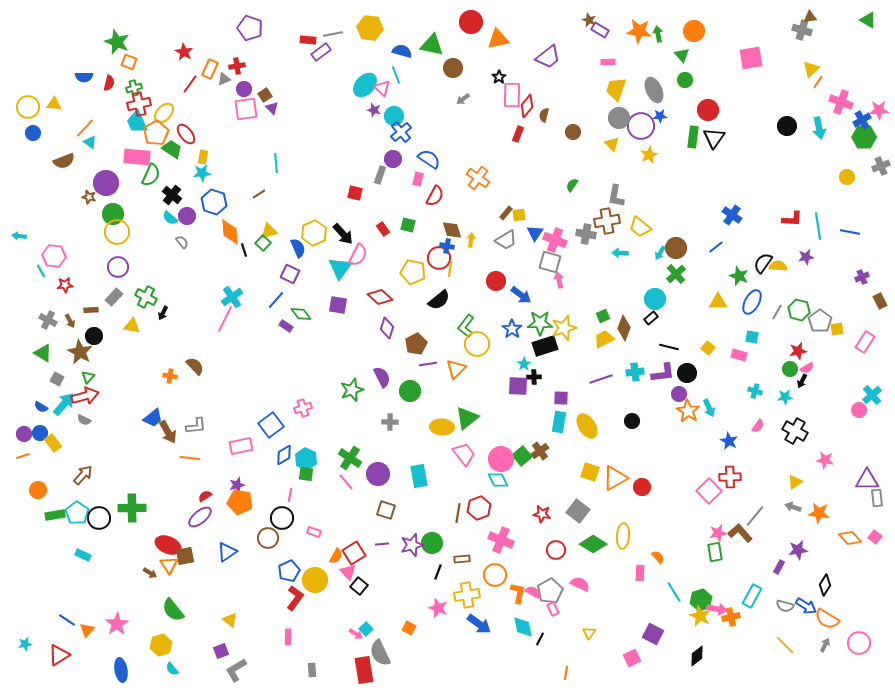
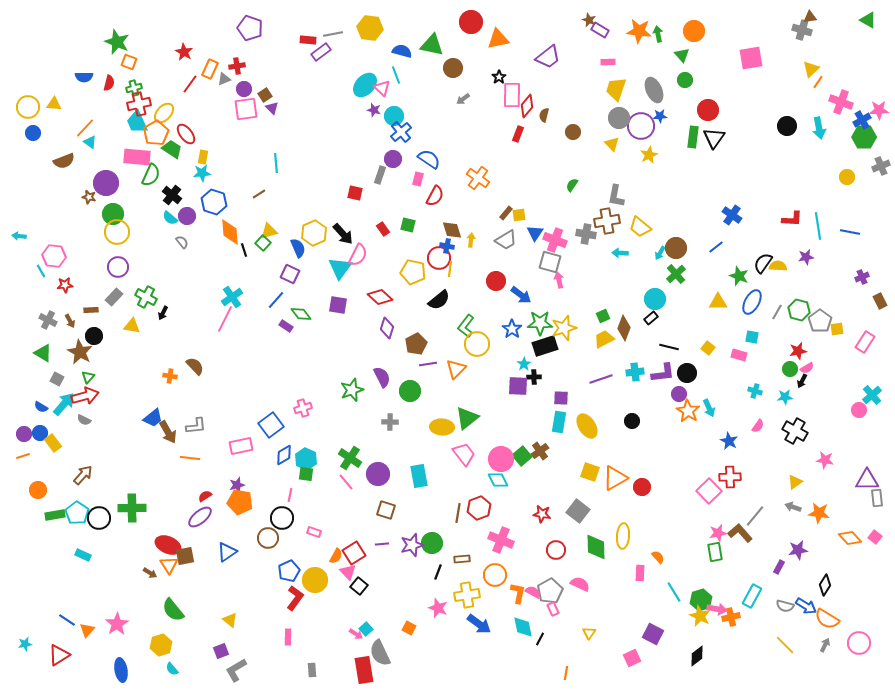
green diamond at (593, 544): moved 3 px right, 3 px down; rotated 56 degrees clockwise
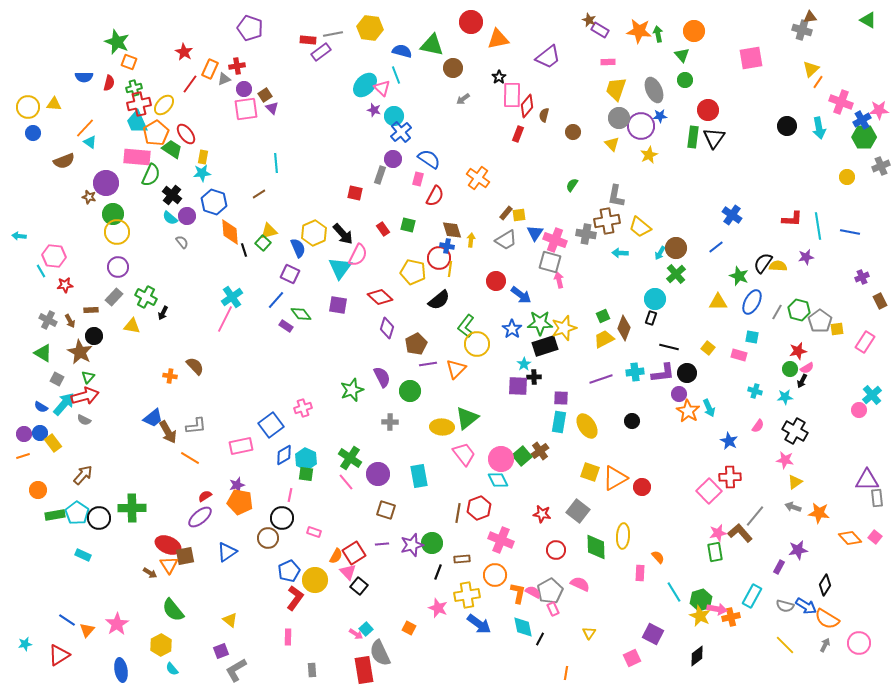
yellow ellipse at (164, 113): moved 8 px up
black rectangle at (651, 318): rotated 32 degrees counterclockwise
orange line at (190, 458): rotated 24 degrees clockwise
pink star at (825, 460): moved 40 px left
yellow hexagon at (161, 645): rotated 10 degrees counterclockwise
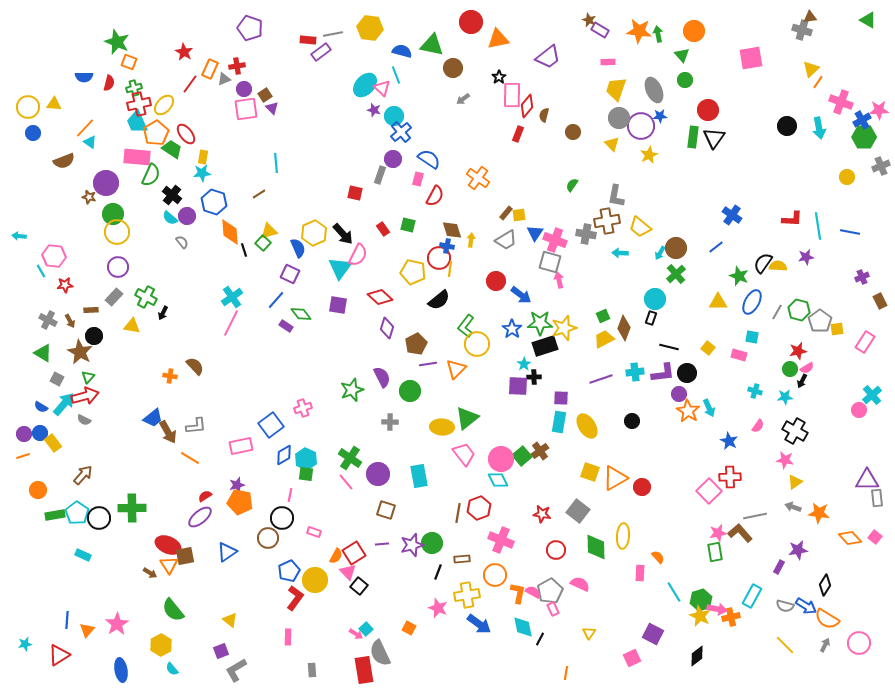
pink line at (225, 319): moved 6 px right, 4 px down
gray line at (755, 516): rotated 40 degrees clockwise
blue line at (67, 620): rotated 60 degrees clockwise
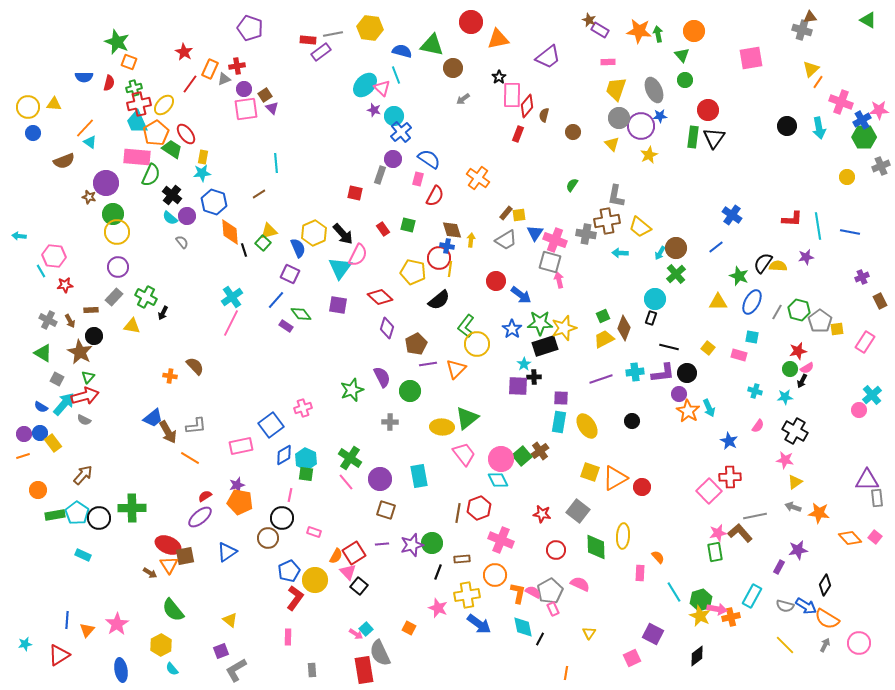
purple circle at (378, 474): moved 2 px right, 5 px down
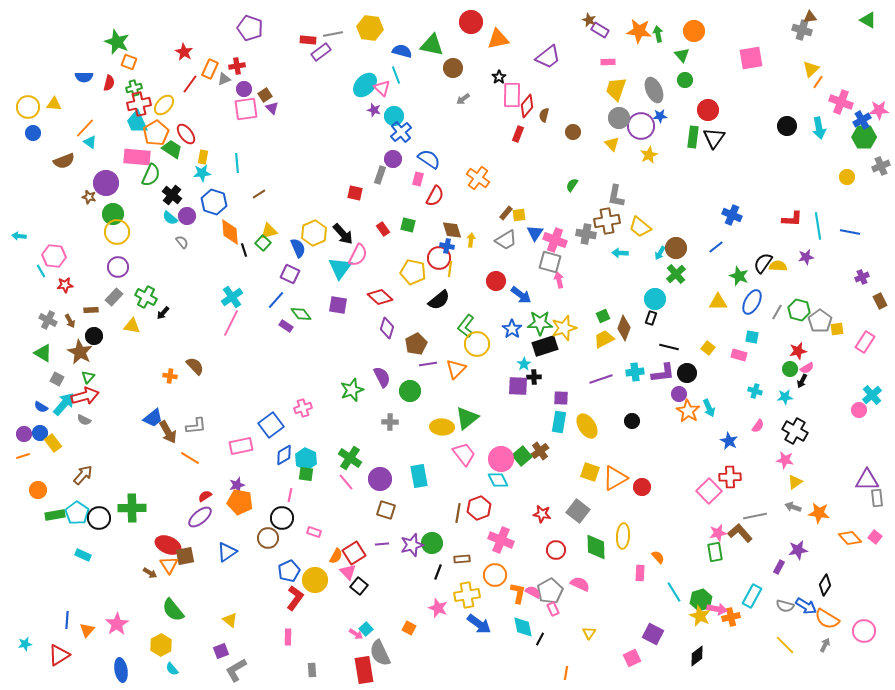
cyan line at (276, 163): moved 39 px left
blue cross at (732, 215): rotated 12 degrees counterclockwise
black arrow at (163, 313): rotated 16 degrees clockwise
pink circle at (859, 643): moved 5 px right, 12 px up
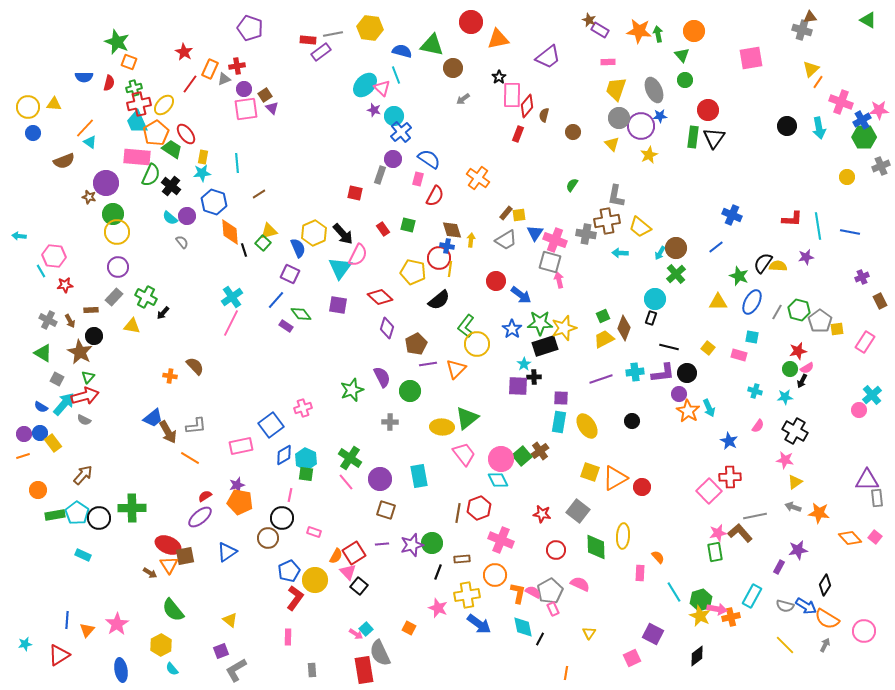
black cross at (172, 195): moved 1 px left, 9 px up
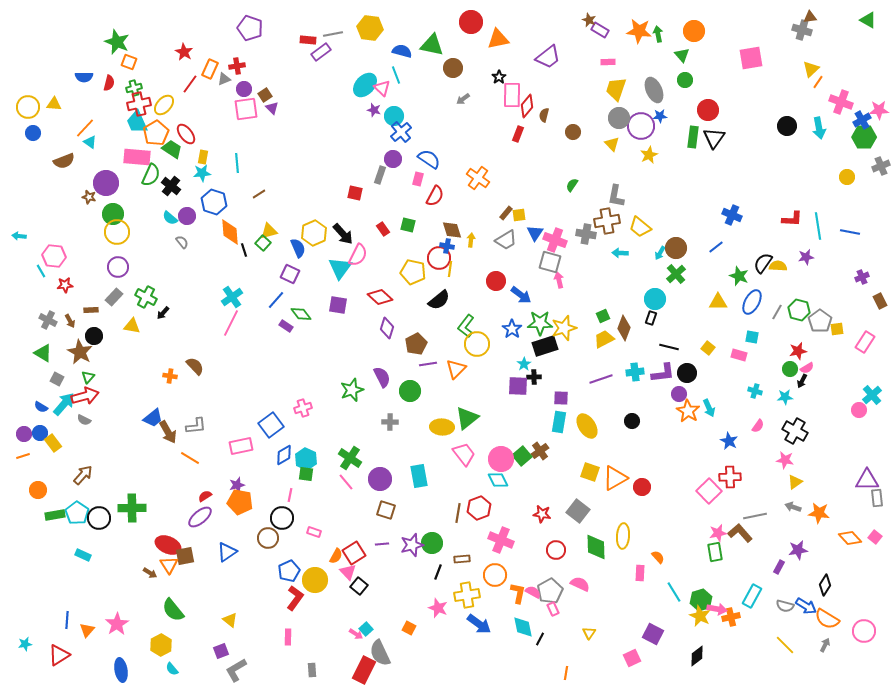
red rectangle at (364, 670): rotated 36 degrees clockwise
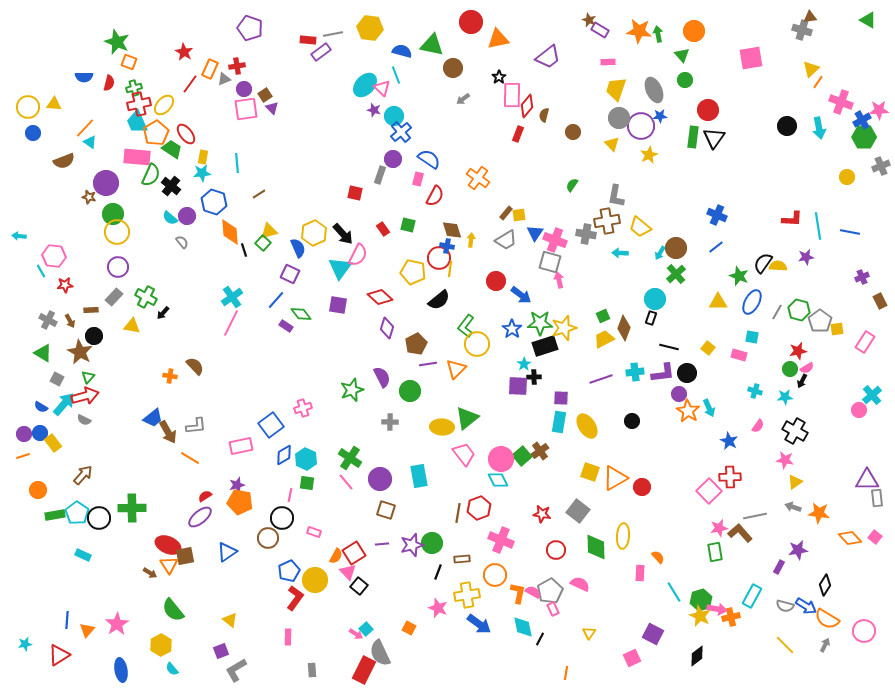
blue cross at (732, 215): moved 15 px left
green square at (306, 474): moved 1 px right, 9 px down
pink star at (718, 533): moved 1 px right, 5 px up
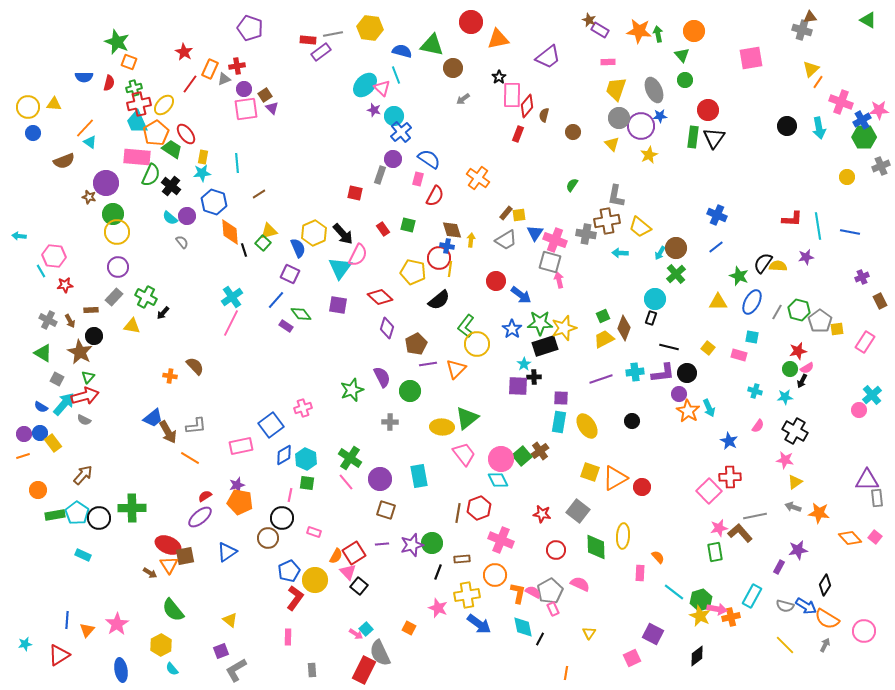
cyan line at (674, 592): rotated 20 degrees counterclockwise
